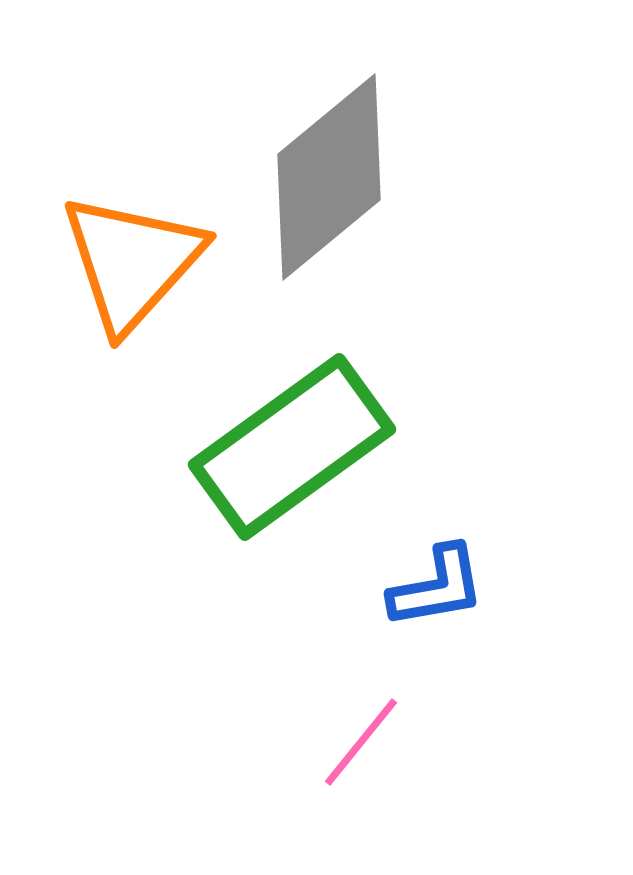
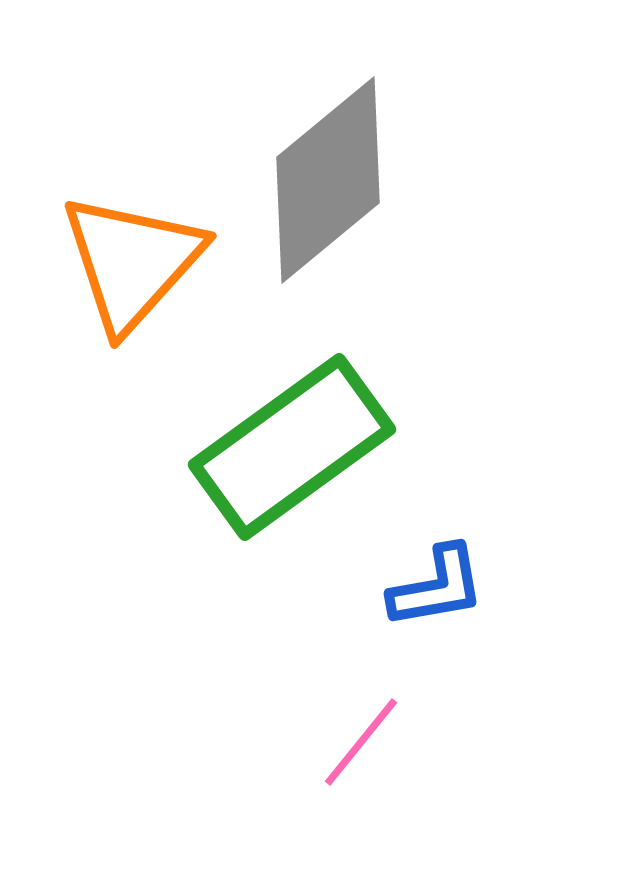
gray diamond: moved 1 px left, 3 px down
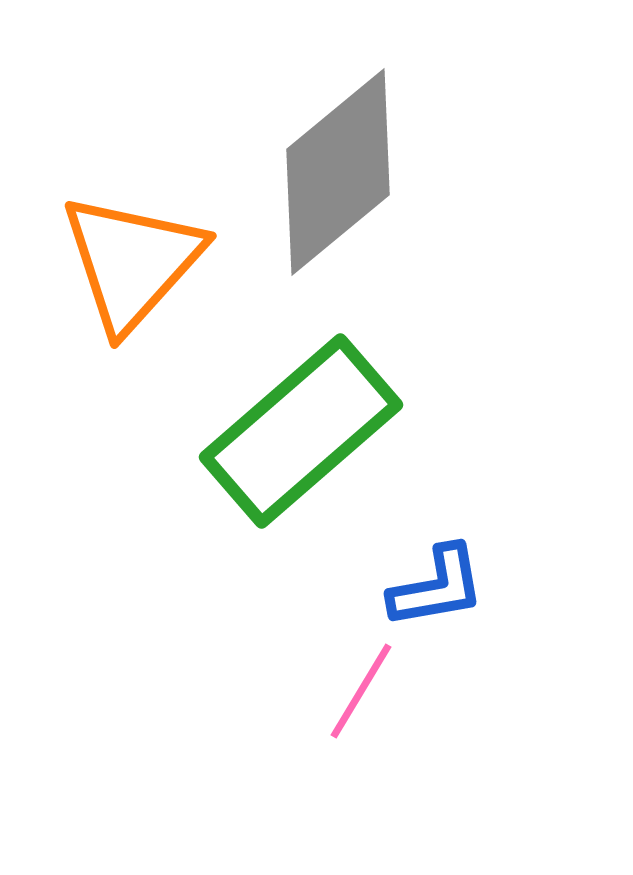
gray diamond: moved 10 px right, 8 px up
green rectangle: moved 9 px right, 16 px up; rotated 5 degrees counterclockwise
pink line: moved 51 px up; rotated 8 degrees counterclockwise
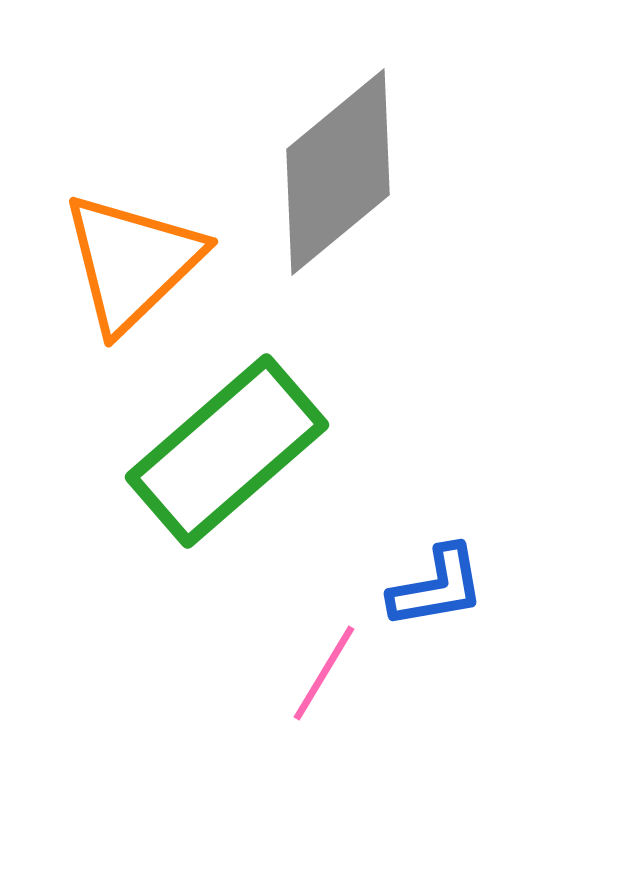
orange triangle: rotated 4 degrees clockwise
green rectangle: moved 74 px left, 20 px down
pink line: moved 37 px left, 18 px up
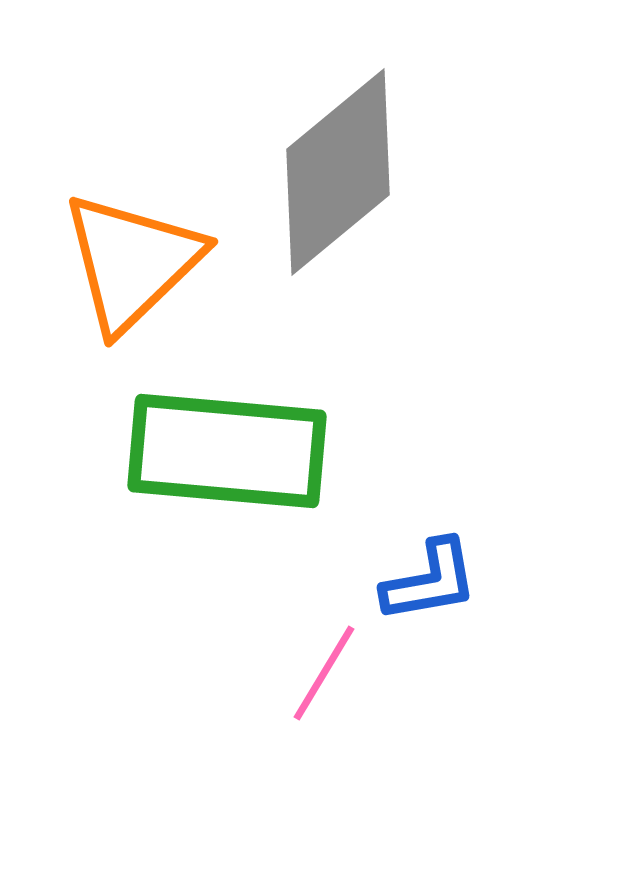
green rectangle: rotated 46 degrees clockwise
blue L-shape: moved 7 px left, 6 px up
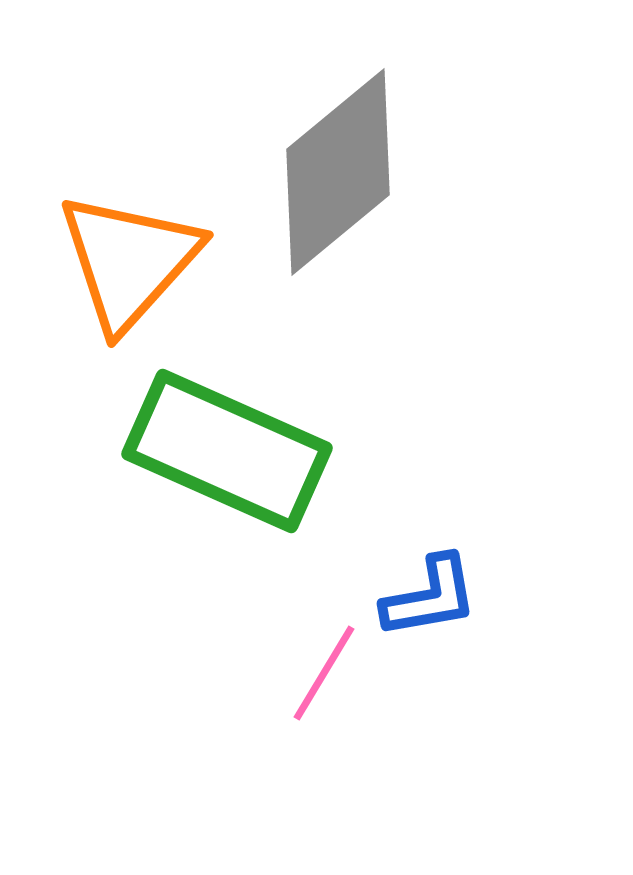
orange triangle: moved 3 px left, 1 px up; rotated 4 degrees counterclockwise
green rectangle: rotated 19 degrees clockwise
blue L-shape: moved 16 px down
